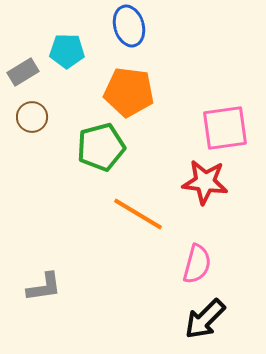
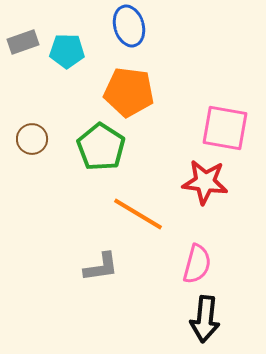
gray rectangle: moved 30 px up; rotated 12 degrees clockwise
brown circle: moved 22 px down
pink square: rotated 18 degrees clockwise
green pentagon: rotated 24 degrees counterclockwise
gray L-shape: moved 57 px right, 20 px up
black arrow: rotated 39 degrees counterclockwise
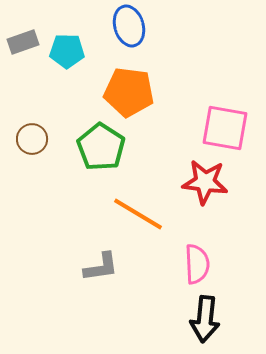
pink semicircle: rotated 18 degrees counterclockwise
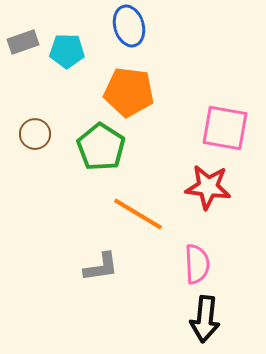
brown circle: moved 3 px right, 5 px up
red star: moved 3 px right, 5 px down
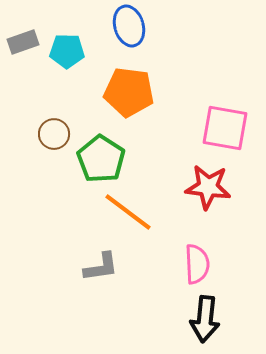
brown circle: moved 19 px right
green pentagon: moved 12 px down
orange line: moved 10 px left, 2 px up; rotated 6 degrees clockwise
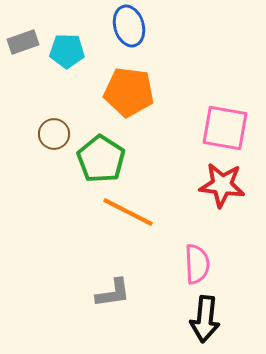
red star: moved 14 px right, 2 px up
orange line: rotated 10 degrees counterclockwise
gray L-shape: moved 12 px right, 26 px down
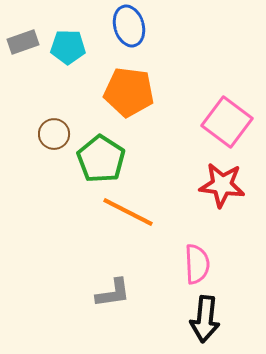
cyan pentagon: moved 1 px right, 4 px up
pink square: moved 2 px right, 6 px up; rotated 27 degrees clockwise
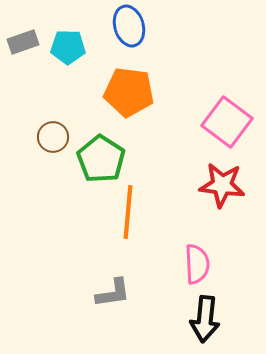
brown circle: moved 1 px left, 3 px down
orange line: rotated 68 degrees clockwise
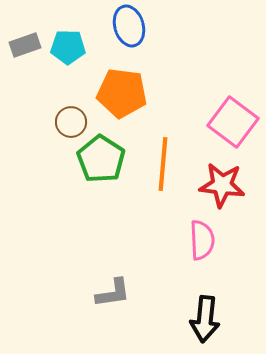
gray rectangle: moved 2 px right, 3 px down
orange pentagon: moved 7 px left, 1 px down
pink square: moved 6 px right
brown circle: moved 18 px right, 15 px up
orange line: moved 35 px right, 48 px up
pink semicircle: moved 5 px right, 24 px up
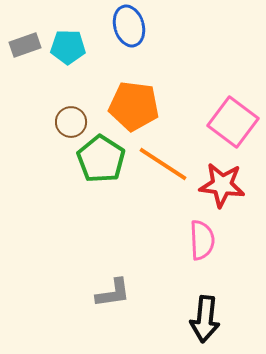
orange pentagon: moved 12 px right, 13 px down
orange line: rotated 62 degrees counterclockwise
